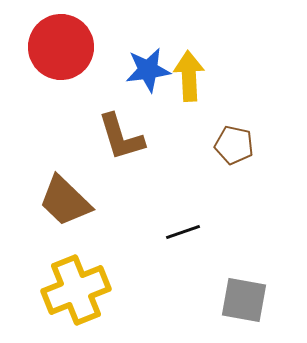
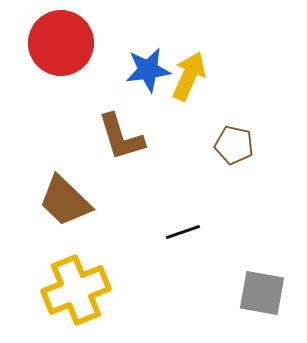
red circle: moved 4 px up
yellow arrow: rotated 27 degrees clockwise
gray square: moved 18 px right, 7 px up
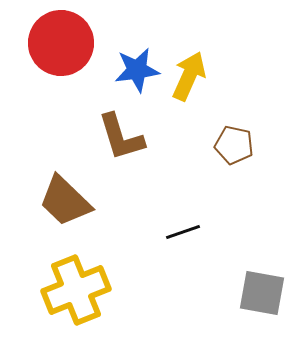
blue star: moved 11 px left
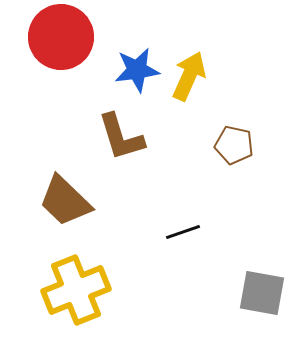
red circle: moved 6 px up
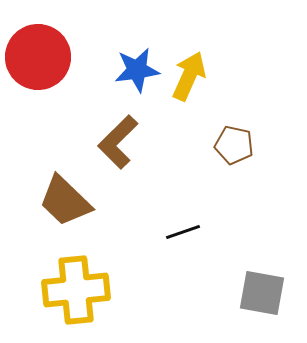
red circle: moved 23 px left, 20 px down
brown L-shape: moved 3 px left, 5 px down; rotated 62 degrees clockwise
yellow cross: rotated 16 degrees clockwise
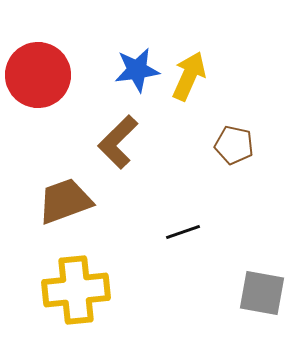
red circle: moved 18 px down
brown trapezoid: rotated 116 degrees clockwise
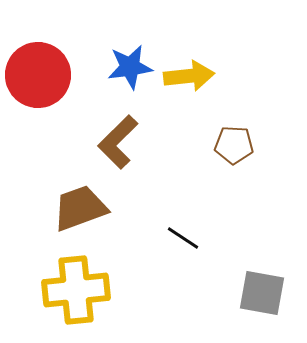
blue star: moved 7 px left, 3 px up
yellow arrow: rotated 60 degrees clockwise
brown pentagon: rotated 9 degrees counterclockwise
brown trapezoid: moved 15 px right, 7 px down
black line: moved 6 px down; rotated 52 degrees clockwise
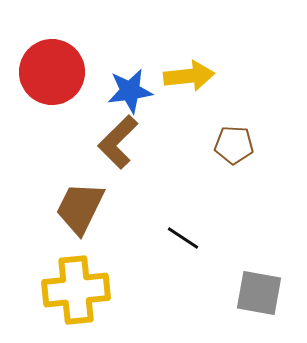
blue star: moved 24 px down
red circle: moved 14 px right, 3 px up
brown trapezoid: rotated 44 degrees counterclockwise
gray square: moved 3 px left
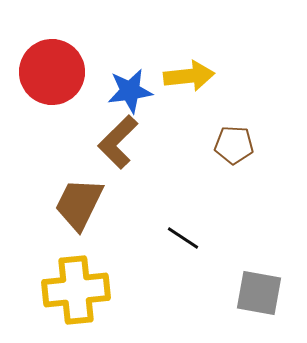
brown trapezoid: moved 1 px left, 4 px up
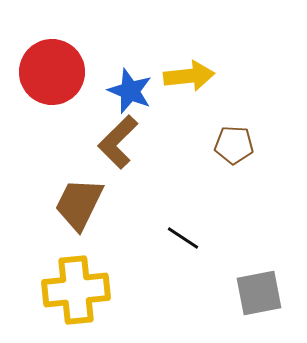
blue star: rotated 30 degrees clockwise
gray square: rotated 21 degrees counterclockwise
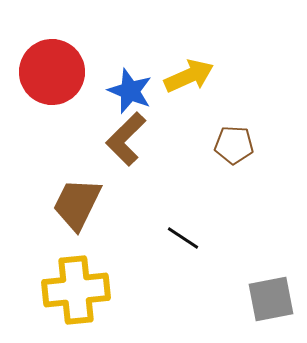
yellow arrow: rotated 18 degrees counterclockwise
brown L-shape: moved 8 px right, 3 px up
brown trapezoid: moved 2 px left
gray square: moved 12 px right, 6 px down
